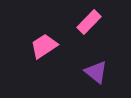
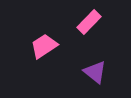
purple triangle: moved 1 px left
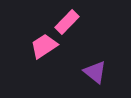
pink rectangle: moved 22 px left
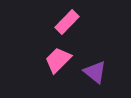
pink trapezoid: moved 14 px right, 14 px down; rotated 12 degrees counterclockwise
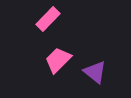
pink rectangle: moved 19 px left, 3 px up
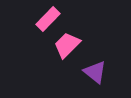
pink trapezoid: moved 9 px right, 15 px up
